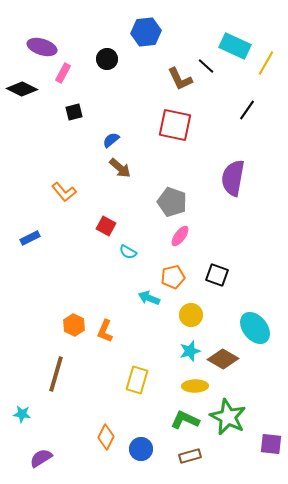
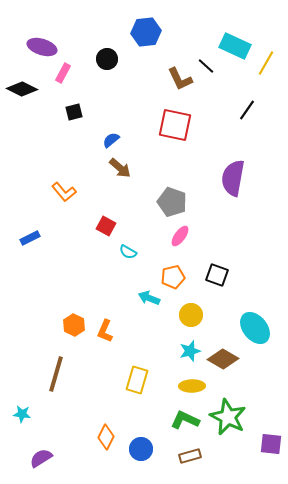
yellow ellipse at (195, 386): moved 3 px left
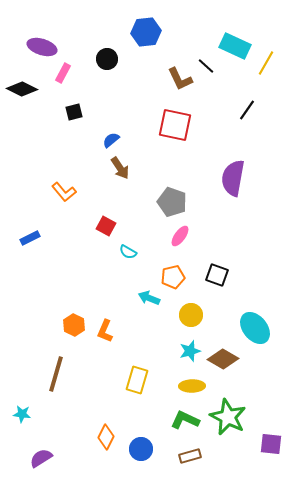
brown arrow at (120, 168): rotated 15 degrees clockwise
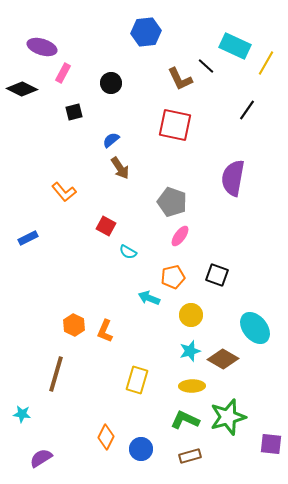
black circle at (107, 59): moved 4 px right, 24 px down
blue rectangle at (30, 238): moved 2 px left
green star at (228, 417): rotated 30 degrees clockwise
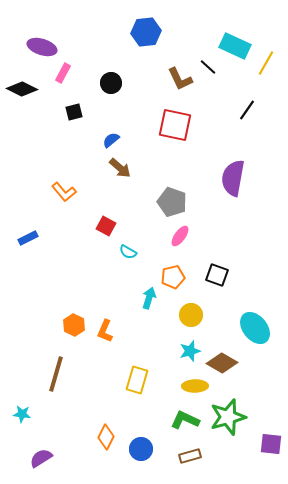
black line at (206, 66): moved 2 px right, 1 px down
brown arrow at (120, 168): rotated 15 degrees counterclockwise
cyan arrow at (149, 298): rotated 85 degrees clockwise
brown diamond at (223, 359): moved 1 px left, 4 px down
yellow ellipse at (192, 386): moved 3 px right
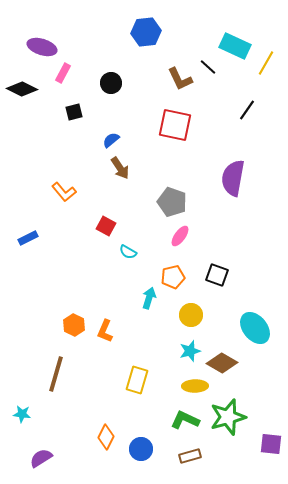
brown arrow at (120, 168): rotated 15 degrees clockwise
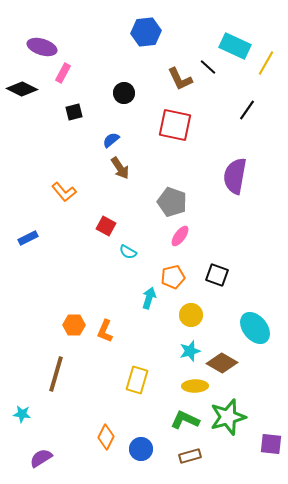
black circle at (111, 83): moved 13 px right, 10 px down
purple semicircle at (233, 178): moved 2 px right, 2 px up
orange hexagon at (74, 325): rotated 25 degrees counterclockwise
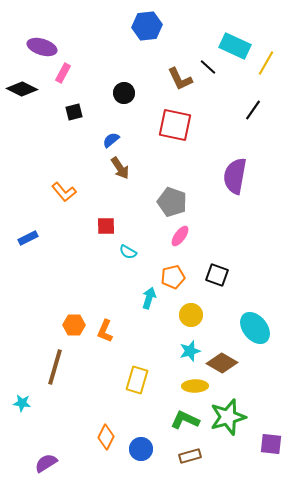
blue hexagon at (146, 32): moved 1 px right, 6 px up
black line at (247, 110): moved 6 px right
red square at (106, 226): rotated 30 degrees counterclockwise
brown line at (56, 374): moved 1 px left, 7 px up
cyan star at (22, 414): moved 11 px up
purple semicircle at (41, 458): moved 5 px right, 5 px down
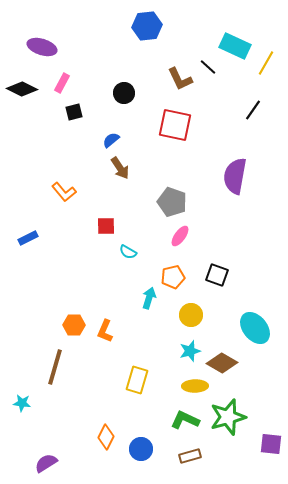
pink rectangle at (63, 73): moved 1 px left, 10 px down
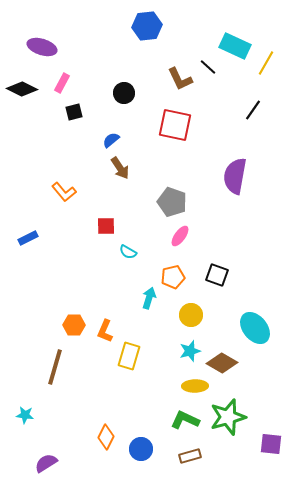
yellow rectangle at (137, 380): moved 8 px left, 24 px up
cyan star at (22, 403): moved 3 px right, 12 px down
